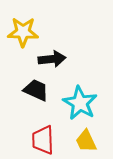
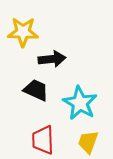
yellow trapezoid: moved 2 px right, 1 px down; rotated 45 degrees clockwise
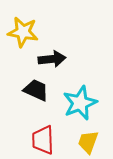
yellow star: rotated 8 degrees clockwise
cyan star: rotated 20 degrees clockwise
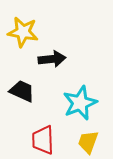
black trapezoid: moved 14 px left, 1 px down
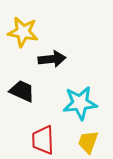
cyan star: rotated 16 degrees clockwise
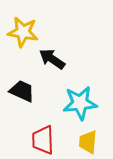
black arrow: rotated 140 degrees counterclockwise
yellow trapezoid: rotated 15 degrees counterclockwise
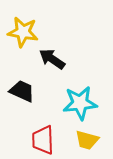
yellow trapezoid: moved 1 px left, 2 px up; rotated 80 degrees counterclockwise
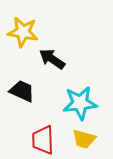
yellow trapezoid: moved 3 px left, 1 px up
